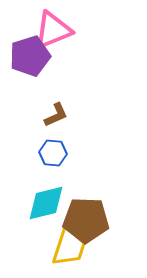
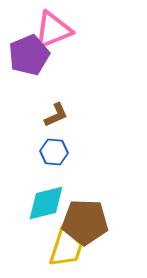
purple pentagon: moved 1 px left, 1 px up; rotated 6 degrees counterclockwise
blue hexagon: moved 1 px right, 1 px up
brown pentagon: moved 1 px left, 2 px down
yellow trapezoid: moved 3 px left, 1 px down
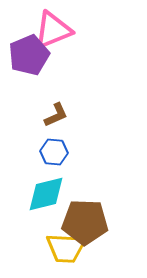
cyan diamond: moved 9 px up
yellow trapezoid: rotated 75 degrees clockwise
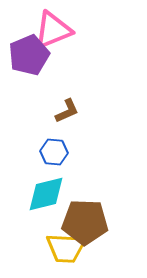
brown L-shape: moved 11 px right, 4 px up
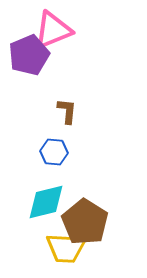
brown L-shape: rotated 60 degrees counterclockwise
cyan diamond: moved 8 px down
brown pentagon: rotated 30 degrees clockwise
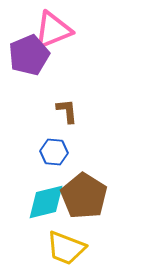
brown L-shape: rotated 12 degrees counterclockwise
brown pentagon: moved 1 px left, 26 px up
yellow trapezoid: rotated 18 degrees clockwise
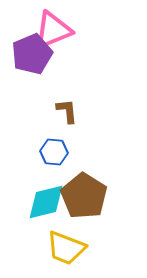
purple pentagon: moved 3 px right, 1 px up
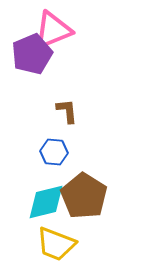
yellow trapezoid: moved 10 px left, 4 px up
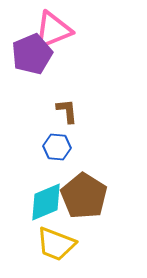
blue hexagon: moved 3 px right, 5 px up
cyan diamond: rotated 9 degrees counterclockwise
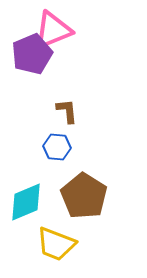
cyan diamond: moved 20 px left
